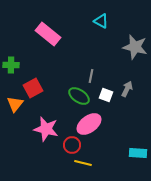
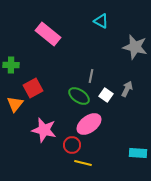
white square: rotated 16 degrees clockwise
pink star: moved 2 px left, 1 px down
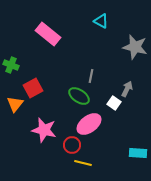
green cross: rotated 21 degrees clockwise
white square: moved 8 px right, 8 px down
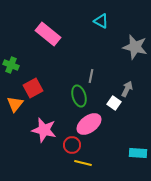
green ellipse: rotated 40 degrees clockwise
